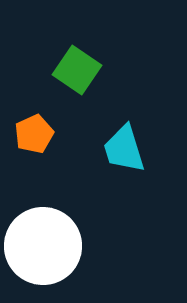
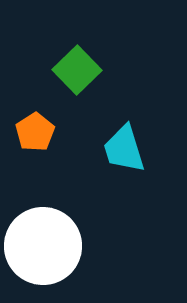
green square: rotated 12 degrees clockwise
orange pentagon: moved 1 px right, 2 px up; rotated 9 degrees counterclockwise
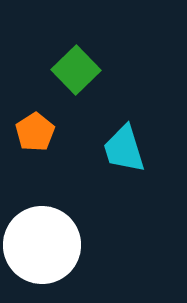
green square: moved 1 px left
white circle: moved 1 px left, 1 px up
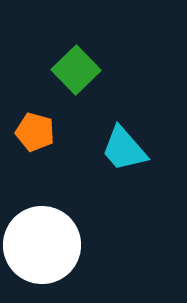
orange pentagon: rotated 24 degrees counterclockwise
cyan trapezoid: rotated 24 degrees counterclockwise
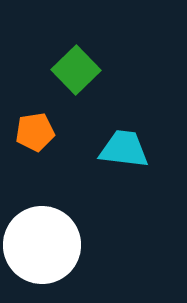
orange pentagon: rotated 24 degrees counterclockwise
cyan trapezoid: rotated 138 degrees clockwise
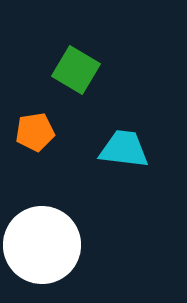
green square: rotated 15 degrees counterclockwise
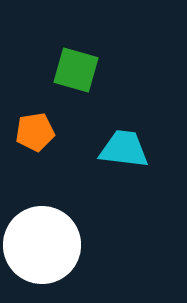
green square: rotated 15 degrees counterclockwise
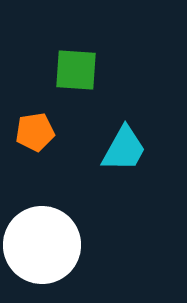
green square: rotated 12 degrees counterclockwise
cyan trapezoid: rotated 112 degrees clockwise
